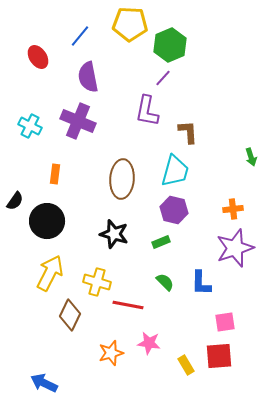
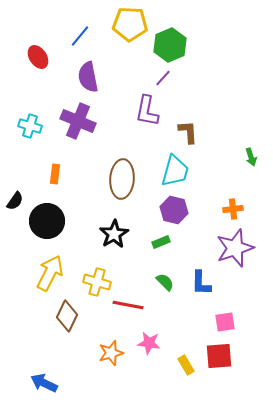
cyan cross: rotated 10 degrees counterclockwise
black star: rotated 24 degrees clockwise
brown diamond: moved 3 px left, 1 px down
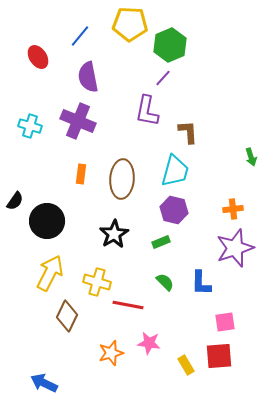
orange rectangle: moved 26 px right
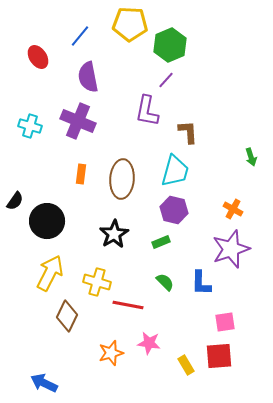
purple line: moved 3 px right, 2 px down
orange cross: rotated 36 degrees clockwise
purple star: moved 4 px left, 1 px down
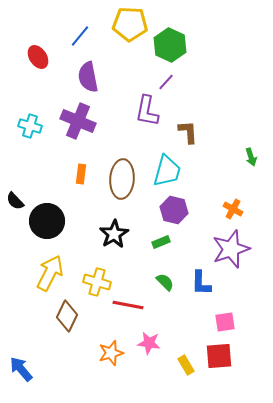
green hexagon: rotated 12 degrees counterclockwise
purple line: moved 2 px down
cyan trapezoid: moved 8 px left
black semicircle: rotated 102 degrees clockwise
blue arrow: moved 23 px left, 14 px up; rotated 24 degrees clockwise
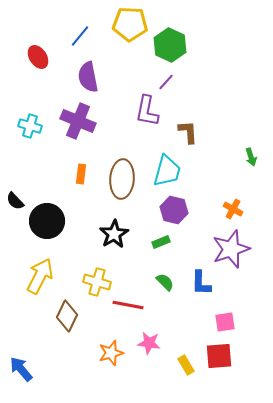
yellow arrow: moved 10 px left, 3 px down
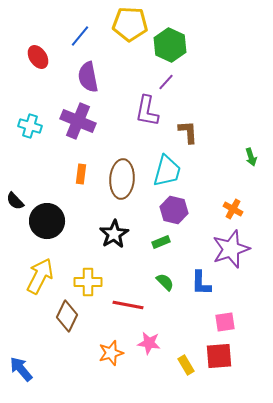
yellow cross: moved 9 px left; rotated 16 degrees counterclockwise
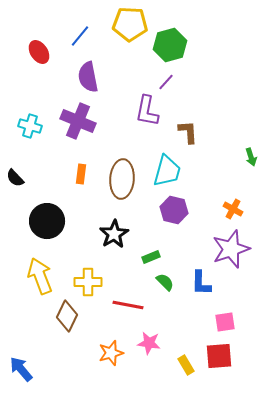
green hexagon: rotated 20 degrees clockwise
red ellipse: moved 1 px right, 5 px up
black semicircle: moved 23 px up
green rectangle: moved 10 px left, 15 px down
yellow arrow: rotated 48 degrees counterclockwise
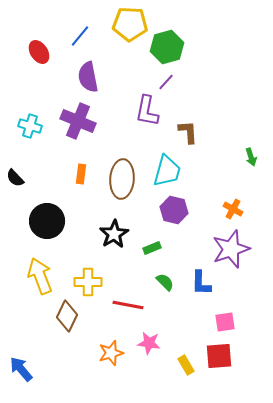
green hexagon: moved 3 px left, 2 px down
green rectangle: moved 1 px right, 9 px up
